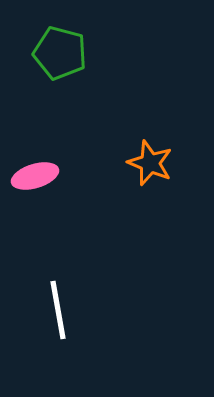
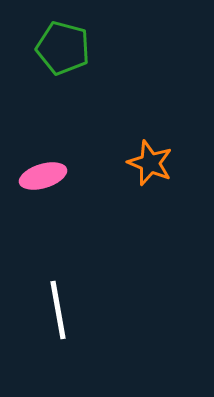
green pentagon: moved 3 px right, 5 px up
pink ellipse: moved 8 px right
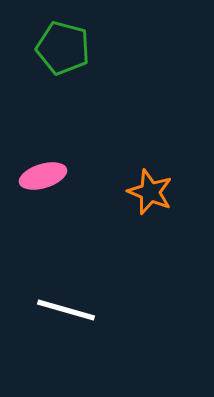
orange star: moved 29 px down
white line: moved 8 px right; rotated 64 degrees counterclockwise
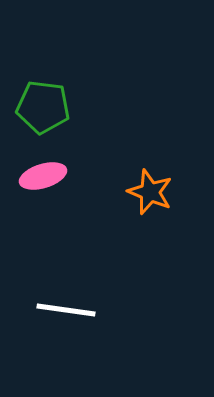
green pentagon: moved 20 px left, 59 px down; rotated 8 degrees counterclockwise
white line: rotated 8 degrees counterclockwise
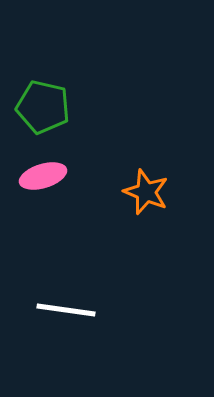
green pentagon: rotated 6 degrees clockwise
orange star: moved 4 px left
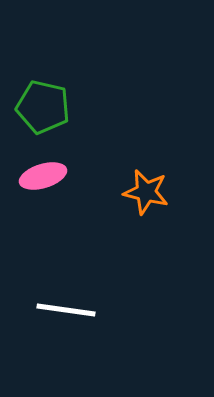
orange star: rotated 9 degrees counterclockwise
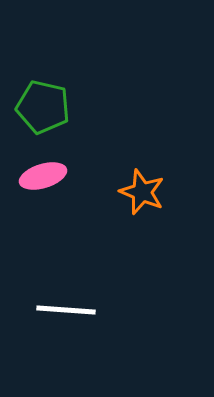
orange star: moved 4 px left; rotated 9 degrees clockwise
white line: rotated 4 degrees counterclockwise
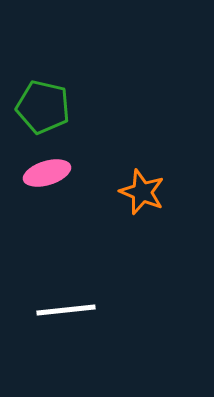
pink ellipse: moved 4 px right, 3 px up
white line: rotated 10 degrees counterclockwise
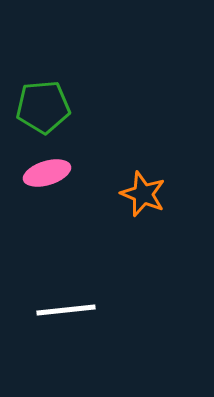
green pentagon: rotated 18 degrees counterclockwise
orange star: moved 1 px right, 2 px down
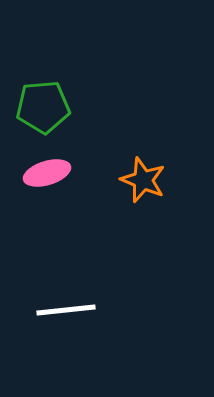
orange star: moved 14 px up
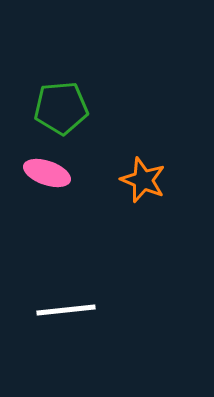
green pentagon: moved 18 px right, 1 px down
pink ellipse: rotated 36 degrees clockwise
